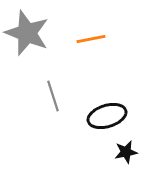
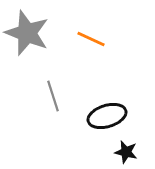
orange line: rotated 36 degrees clockwise
black star: rotated 25 degrees clockwise
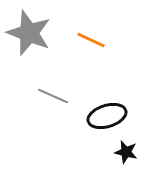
gray star: moved 2 px right
orange line: moved 1 px down
gray line: rotated 48 degrees counterclockwise
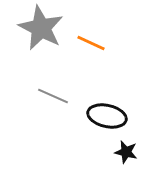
gray star: moved 12 px right, 5 px up; rotated 6 degrees clockwise
orange line: moved 3 px down
black ellipse: rotated 30 degrees clockwise
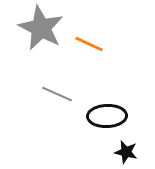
orange line: moved 2 px left, 1 px down
gray line: moved 4 px right, 2 px up
black ellipse: rotated 15 degrees counterclockwise
